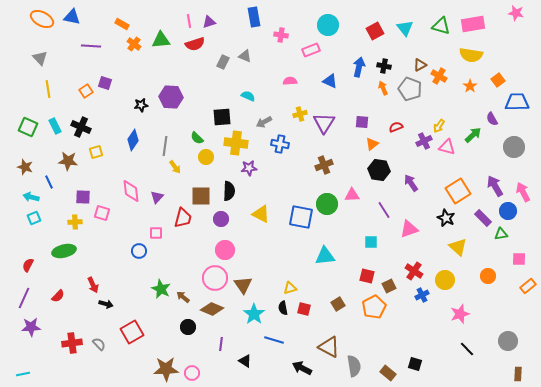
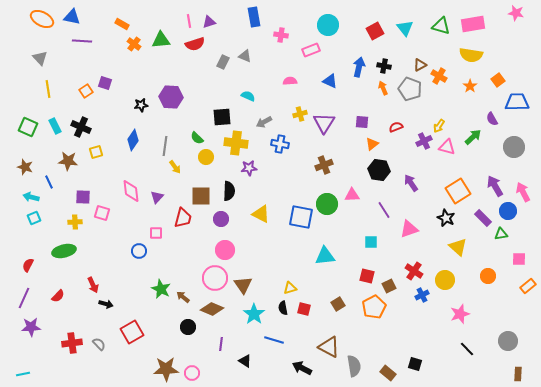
purple line at (91, 46): moved 9 px left, 5 px up
green arrow at (473, 135): moved 2 px down
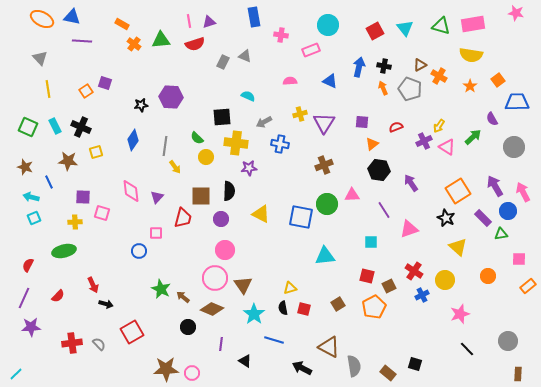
pink triangle at (447, 147): rotated 18 degrees clockwise
cyan line at (23, 374): moved 7 px left; rotated 32 degrees counterclockwise
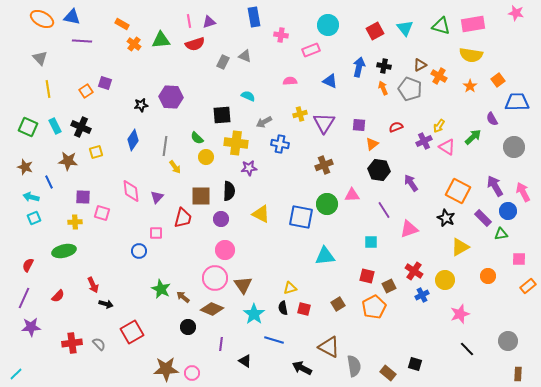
black square at (222, 117): moved 2 px up
purple square at (362, 122): moved 3 px left, 3 px down
orange square at (458, 191): rotated 30 degrees counterclockwise
yellow triangle at (458, 247): moved 2 px right; rotated 48 degrees clockwise
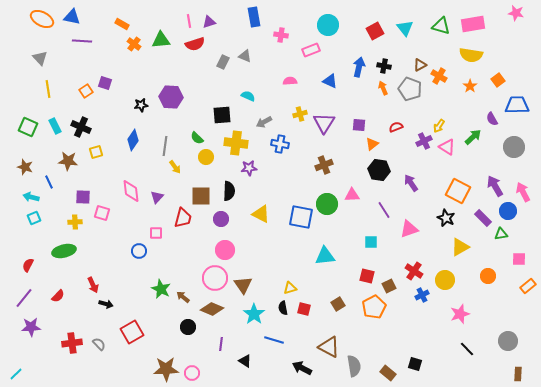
blue trapezoid at (517, 102): moved 3 px down
purple line at (24, 298): rotated 15 degrees clockwise
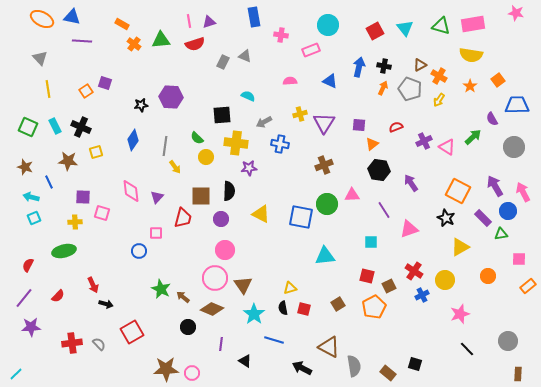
orange arrow at (383, 88): rotated 48 degrees clockwise
yellow arrow at (439, 126): moved 26 px up
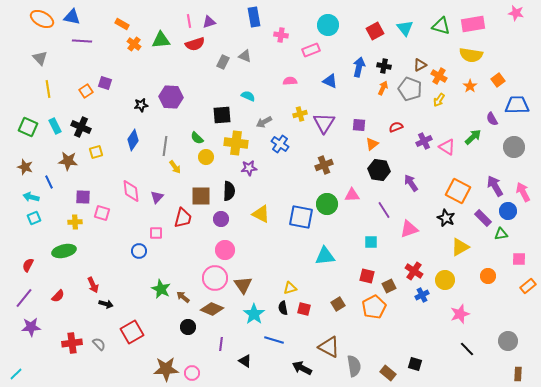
blue cross at (280, 144): rotated 24 degrees clockwise
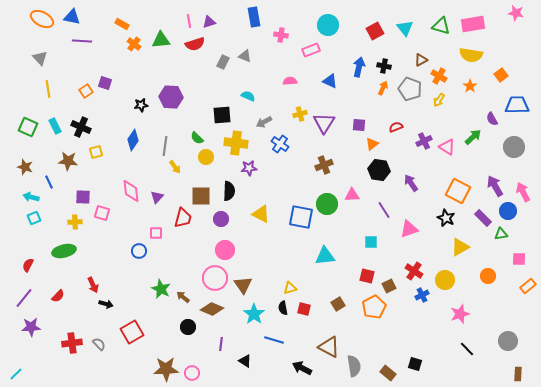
brown triangle at (420, 65): moved 1 px right, 5 px up
orange square at (498, 80): moved 3 px right, 5 px up
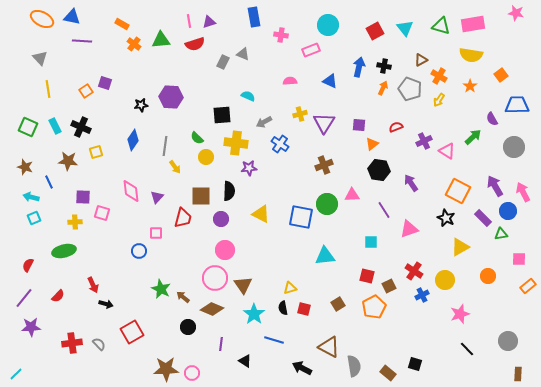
gray triangle at (245, 56): moved 2 px left, 2 px up
pink triangle at (447, 147): moved 4 px down
